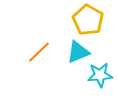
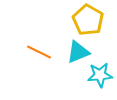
orange line: rotated 70 degrees clockwise
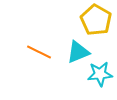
yellow pentagon: moved 8 px right
cyan star: moved 1 px up
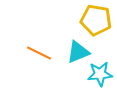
yellow pentagon: rotated 20 degrees counterclockwise
orange line: moved 1 px down
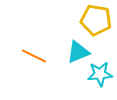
orange line: moved 5 px left, 3 px down
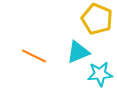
yellow pentagon: moved 1 px right, 1 px up; rotated 12 degrees clockwise
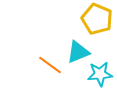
orange line: moved 16 px right, 9 px down; rotated 10 degrees clockwise
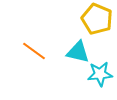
cyan triangle: rotated 35 degrees clockwise
orange line: moved 16 px left, 14 px up
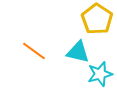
yellow pentagon: rotated 12 degrees clockwise
cyan star: rotated 10 degrees counterclockwise
